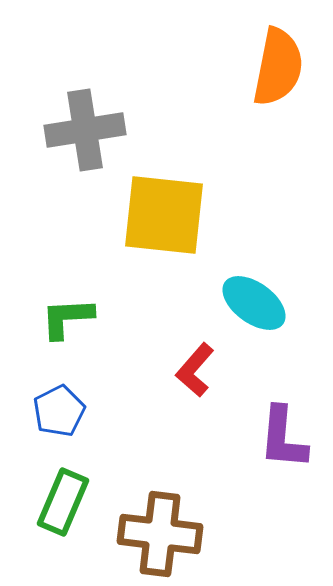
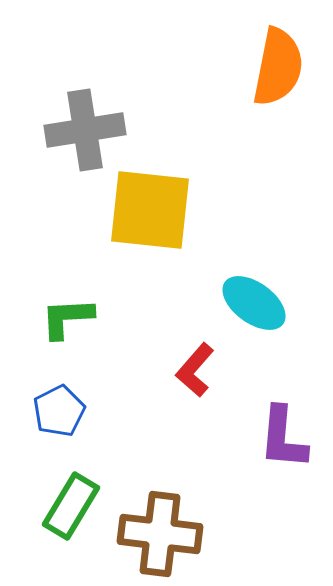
yellow square: moved 14 px left, 5 px up
green rectangle: moved 8 px right, 4 px down; rotated 8 degrees clockwise
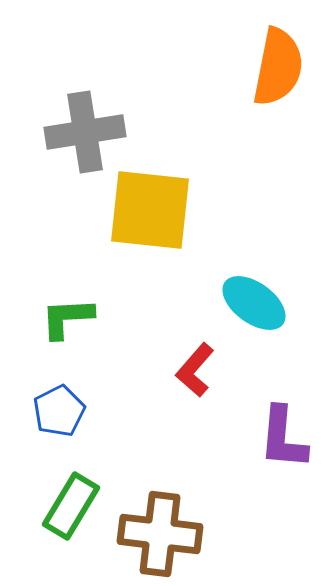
gray cross: moved 2 px down
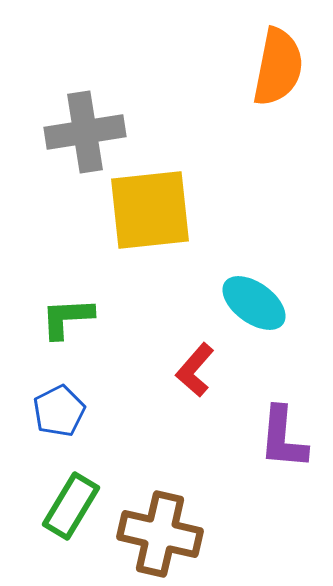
yellow square: rotated 12 degrees counterclockwise
brown cross: rotated 6 degrees clockwise
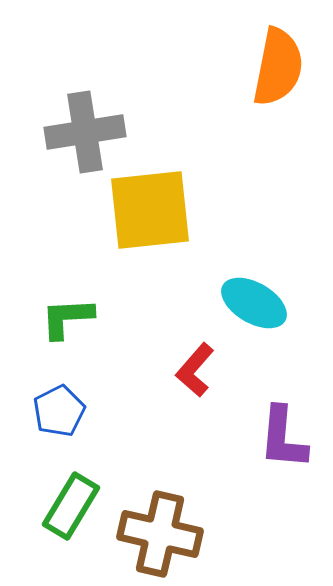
cyan ellipse: rotated 6 degrees counterclockwise
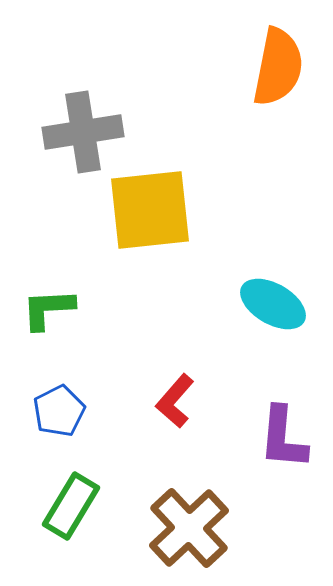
gray cross: moved 2 px left
cyan ellipse: moved 19 px right, 1 px down
green L-shape: moved 19 px left, 9 px up
red L-shape: moved 20 px left, 31 px down
brown cross: moved 29 px right, 6 px up; rotated 34 degrees clockwise
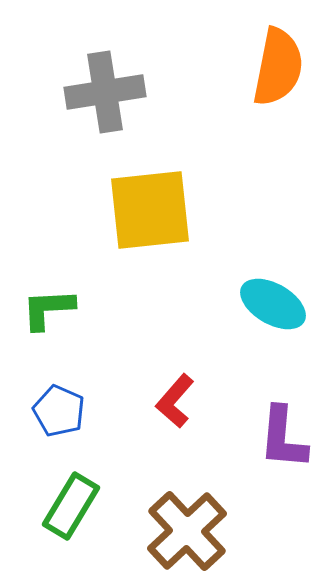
gray cross: moved 22 px right, 40 px up
blue pentagon: rotated 21 degrees counterclockwise
brown cross: moved 2 px left, 3 px down
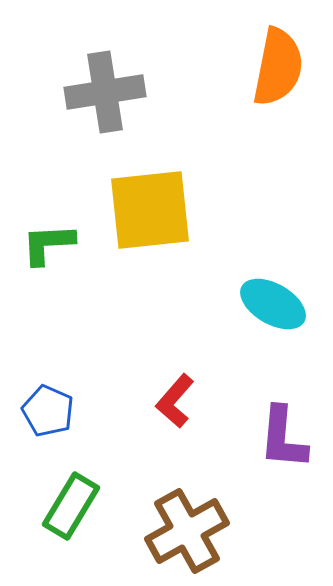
green L-shape: moved 65 px up
blue pentagon: moved 11 px left
brown cross: rotated 14 degrees clockwise
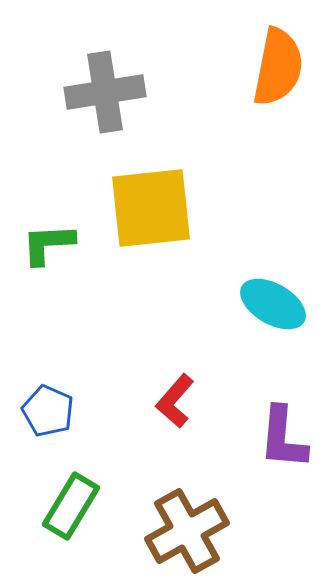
yellow square: moved 1 px right, 2 px up
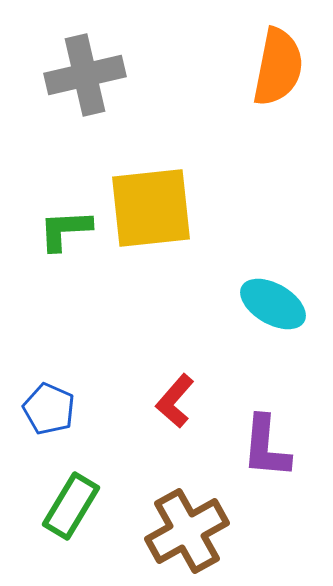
gray cross: moved 20 px left, 17 px up; rotated 4 degrees counterclockwise
green L-shape: moved 17 px right, 14 px up
blue pentagon: moved 1 px right, 2 px up
purple L-shape: moved 17 px left, 9 px down
